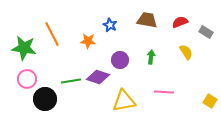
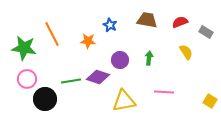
green arrow: moved 2 px left, 1 px down
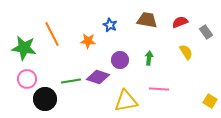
gray rectangle: rotated 24 degrees clockwise
pink line: moved 5 px left, 3 px up
yellow triangle: moved 2 px right
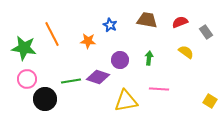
yellow semicircle: rotated 21 degrees counterclockwise
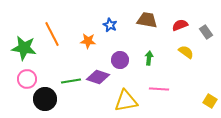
red semicircle: moved 3 px down
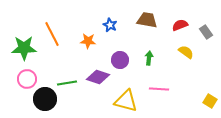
green star: rotated 10 degrees counterclockwise
green line: moved 4 px left, 2 px down
yellow triangle: rotated 25 degrees clockwise
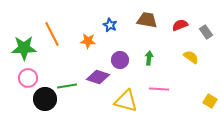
yellow semicircle: moved 5 px right, 5 px down
pink circle: moved 1 px right, 1 px up
green line: moved 3 px down
